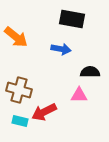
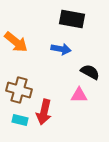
orange arrow: moved 5 px down
black semicircle: rotated 30 degrees clockwise
red arrow: rotated 50 degrees counterclockwise
cyan rectangle: moved 1 px up
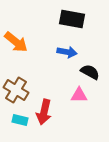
blue arrow: moved 6 px right, 3 px down
brown cross: moved 3 px left; rotated 15 degrees clockwise
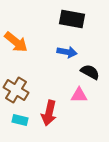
red arrow: moved 5 px right, 1 px down
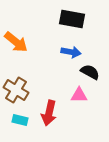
blue arrow: moved 4 px right
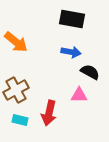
brown cross: rotated 30 degrees clockwise
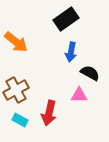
black rectangle: moved 6 px left; rotated 45 degrees counterclockwise
blue arrow: rotated 90 degrees clockwise
black semicircle: moved 1 px down
cyan rectangle: rotated 14 degrees clockwise
